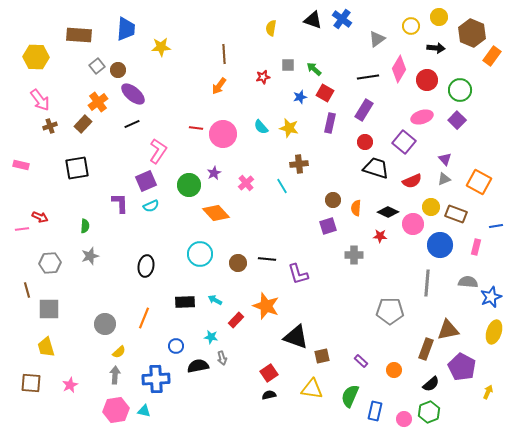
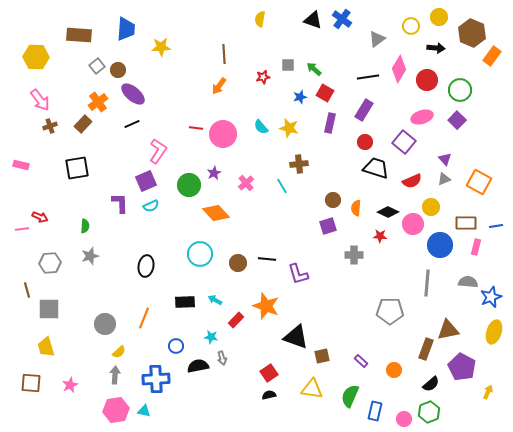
yellow semicircle at (271, 28): moved 11 px left, 9 px up
brown rectangle at (456, 214): moved 10 px right, 9 px down; rotated 20 degrees counterclockwise
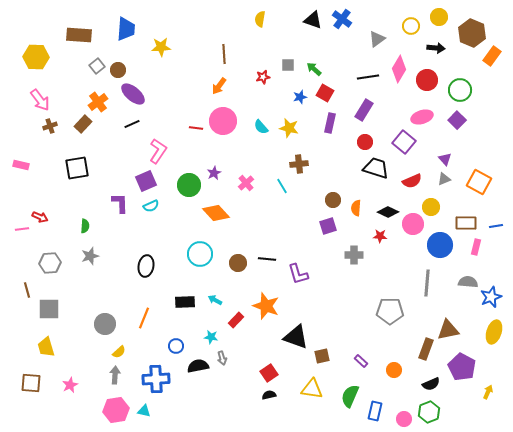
pink circle at (223, 134): moved 13 px up
black semicircle at (431, 384): rotated 18 degrees clockwise
